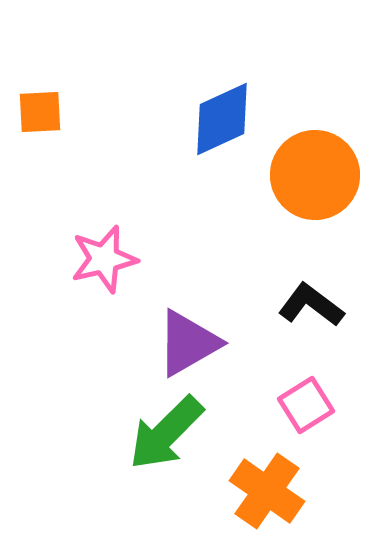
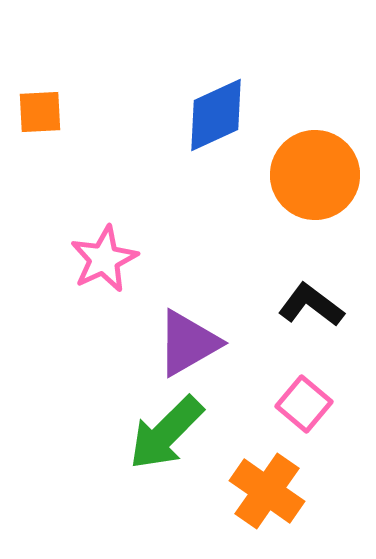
blue diamond: moved 6 px left, 4 px up
pink star: rotated 12 degrees counterclockwise
pink square: moved 2 px left, 1 px up; rotated 18 degrees counterclockwise
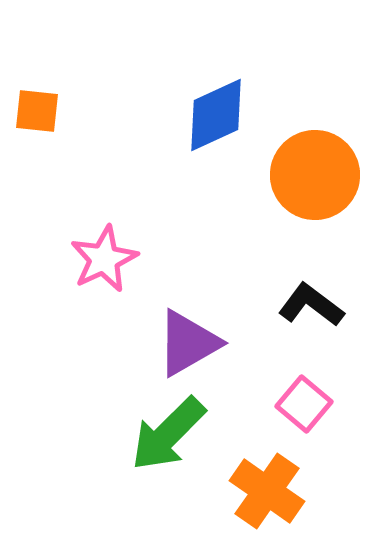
orange square: moved 3 px left, 1 px up; rotated 9 degrees clockwise
green arrow: moved 2 px right, 1 px down
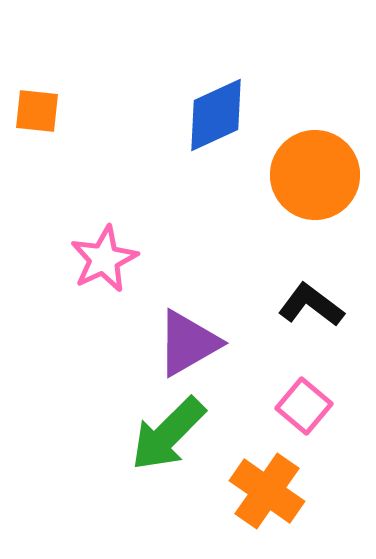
pink square: moved 2 px down
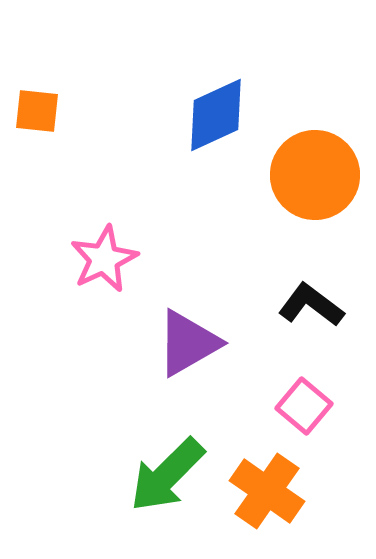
green arrow: moved 1 px left, 41 px down
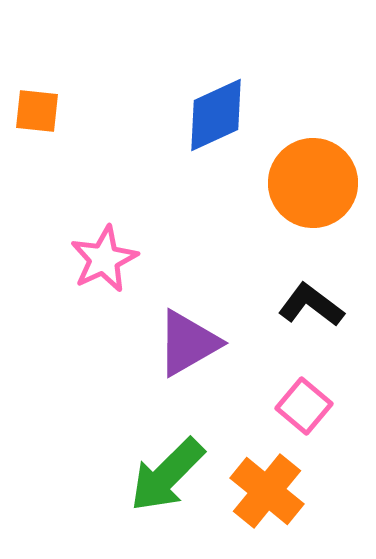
orange circle: moved 2 px left, 8 px down
orange cross: rotated 4 degrees clockwise
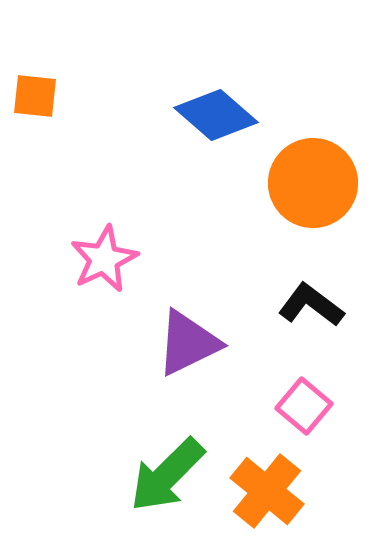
orange square: moved 2 px left, 15 px up
blue diamond: rotated 66 degrees clockwise
purple triangle: rotated 4 degrees clockwise
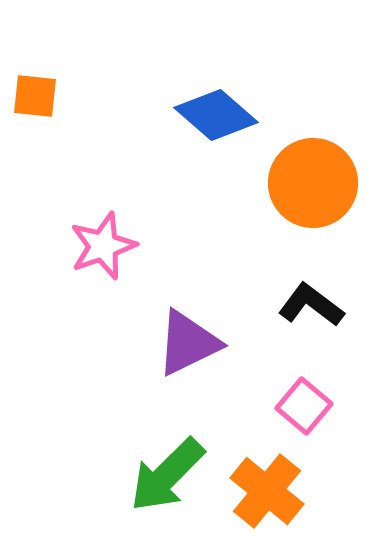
pink star: moved 1 px left, 13 px up; rotated 6 degrees clockwise
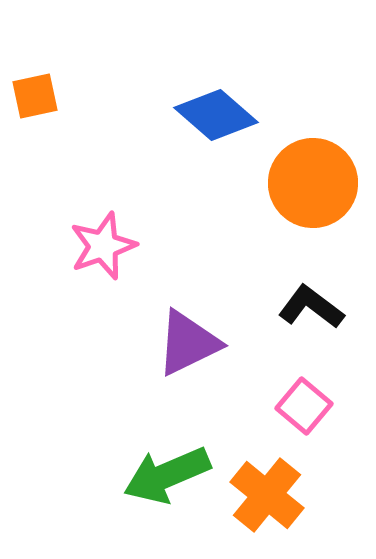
orange square: rotated 18 degrees counterclockwise
black L-shape: moved 2 px down
green arrow: rotated 22 degrees clockwise
orange cross: moved 4 px down
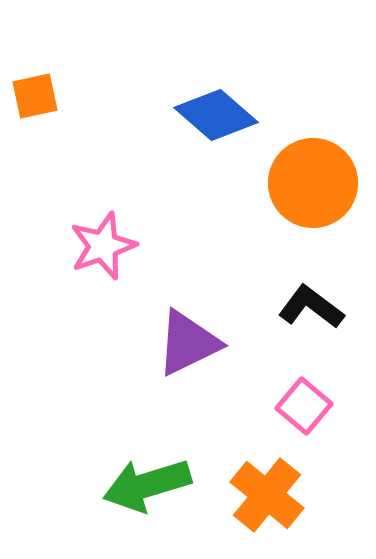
green arrow: moved 20 px left, 10 px down; rotated 6 degrees clockwise
